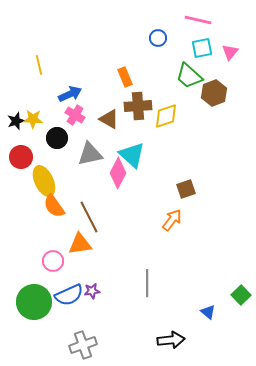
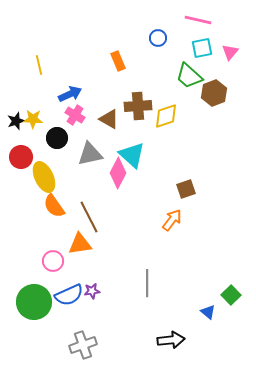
orange rectangle: moved 7 px left, 16 px up
yellow ellipse: moved 4 px up
green square: moved 10 px left
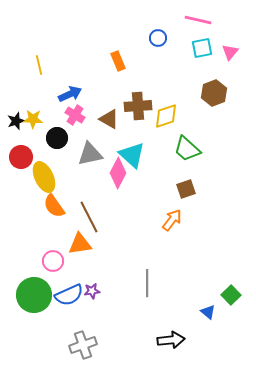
green trapezoid: moved 2 px left, 73 px down
green circle: moved 7 px up
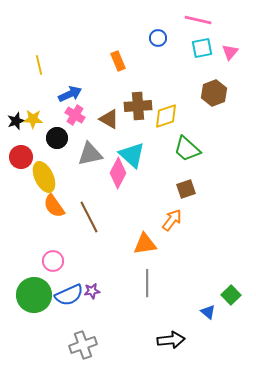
orange triangle: moved 65 px right
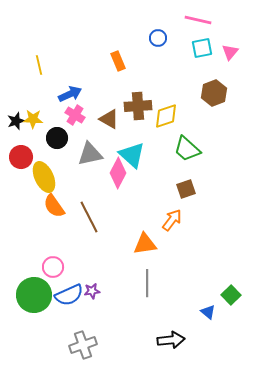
pink circle: moved 6 px down
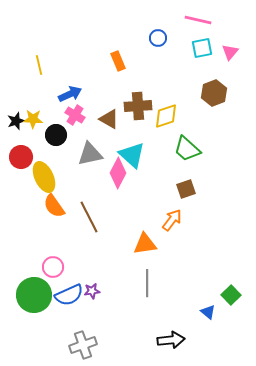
black circle: moved 1 px left, 3 px up
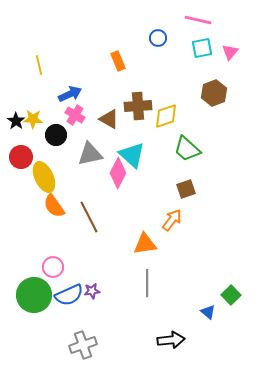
black star: rotated 18 degrees counterclockwise
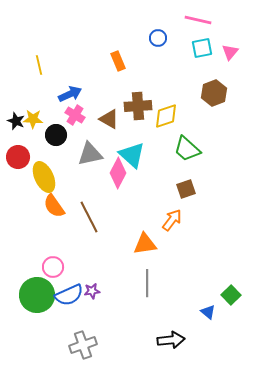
black star: rotated 12 degrees counterclockwise
red circle: moved 3 px left
green circle: moved 3 px right
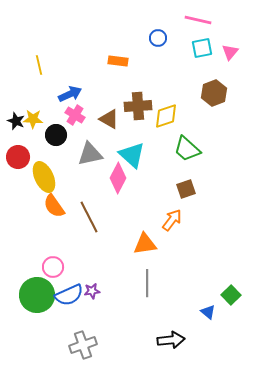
orange rectangle: rotated 60 degrees counterclockwise
pink diamond: moved 5 px down
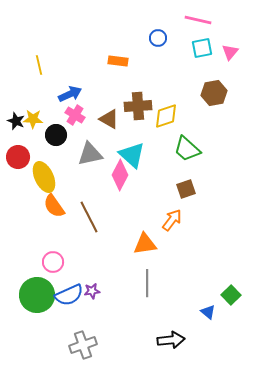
brown hexagon: rotated 10 degrees clockwise
pink diamond: moved 2 px right, 3 px up
pink circle: moved 5 px up
